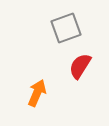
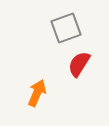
red semicircle: moved 1 px left, 2 px up
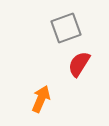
orange arrow: moved 4 px right, 6 px down
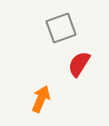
gray square: moved 5 px left
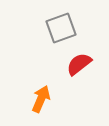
red semicircle: rotated 20 degrees clockwise
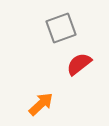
orange arrow: moved 5 px down; rotated 24 degrees clockwise
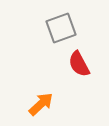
red semicircle: rotated 80 degrees counterclockwise
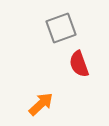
red semicircle: rotated 8 degrees clockwise
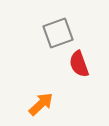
gray square: moved 3 px left, 5 px down
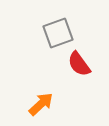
red semicircle: rotated 16 degrees counterclockwise
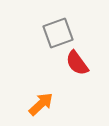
red semicircle: moved 2 px left, 1 px up
